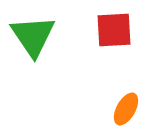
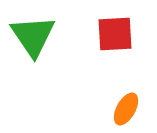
red square: moved 1 px right, 4 px down
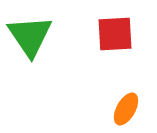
green triangle: moved 3 px left
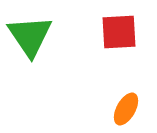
red square: moved 4 px right, 2 px up
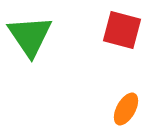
red square: moved 3 px right, 2 px up; rotated 18 degrees clockwise
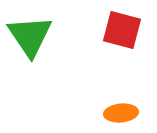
orange ellipse: moved 5 px left, 4 px down; rotated 56 degrees clockwise
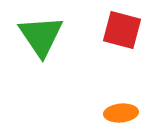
green triangle: moved 11 px right
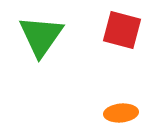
green triangle: rotated 9 degrees clockwise
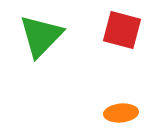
green triangle: rotated 9 degrees clockwise
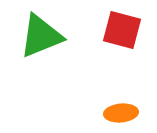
green triangle: rotated 24 degrees clockwise
